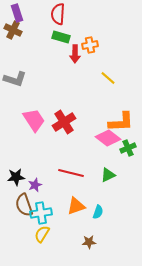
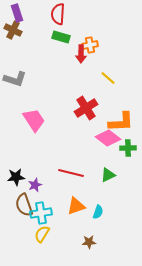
red arrow: moved 6 px right
red cross: moved 22 px right, 14 px up
green cross: rotated 21 degrees clockwise
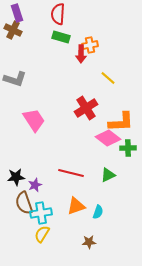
brown semicircle: moved 2 px up
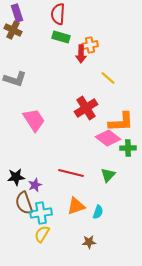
green triangle: rotated 21 degrees counterclockwise
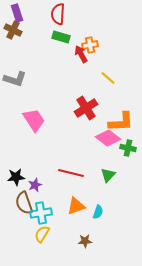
red arrow: rotated 150 degrees clockwise
green cross: rotated 14 degrees clockwise
brown star: moved 4 px left, 1 px up
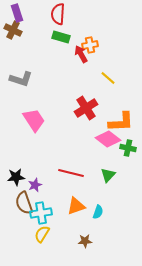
gray L-shape: moved 6 px right
pink diamond: moved 1 px down
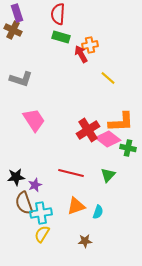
red cross: moved 2 px right, 22 px down
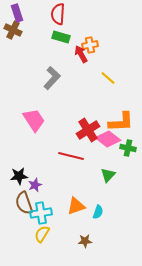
gray L-shape: moved 31 px right, 1 px up; rotated 65 degrees counterclockwise
red line: moved 17 px up
black star: moved 3 px right, 1 px up
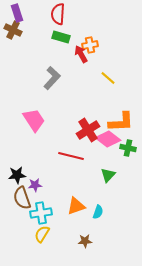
black star: moved 2 px left, 1 px up
purple star: rotated 16 degrees clockwise
brown semicircle: moved 2 px left, 5 px up
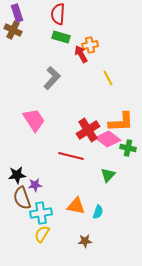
yellow line: rotated 21 degrees clockwise
orange triangle: rotated 30 degrees clockwise
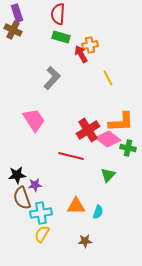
orange triangle: rotated 12 degrees counterclockwise
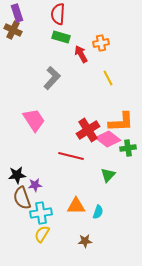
orange cross: moved 11 px right, 2 px up
green cross: rotated 21 degrees counterclockwise
